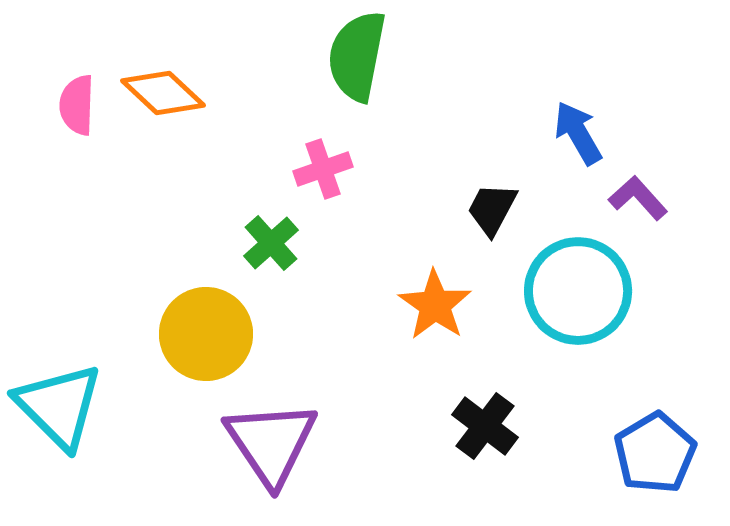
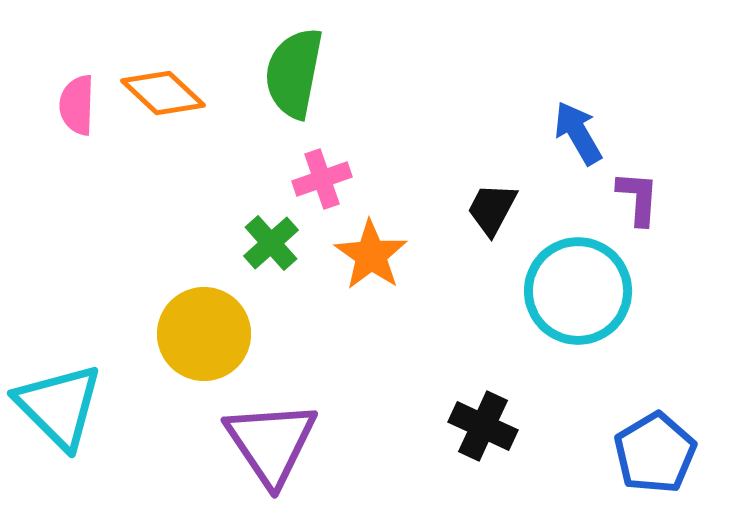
green semicircle: moved 63 px left, 17 px down
pink cross: moved 1 px left, 10 px down
purple L-shape: rotated 46 degrees clockwise
orange star: moved 64 px left, 50 px up
yellow circle: moved 2 px left
black cross: moved 2 px left; rotated 12 degrees counterclockwise
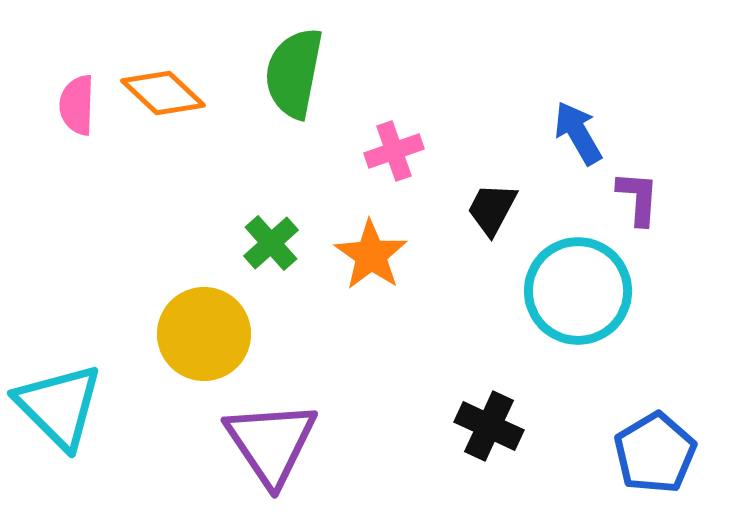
pink cross: moved 72 px right, 28 px up
black cross: moved 6 px right
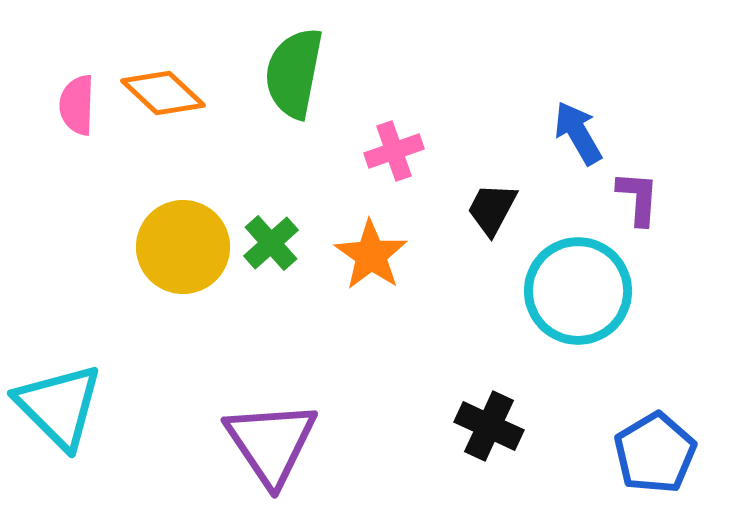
yellow circle: moved 21 px left, 87 px up
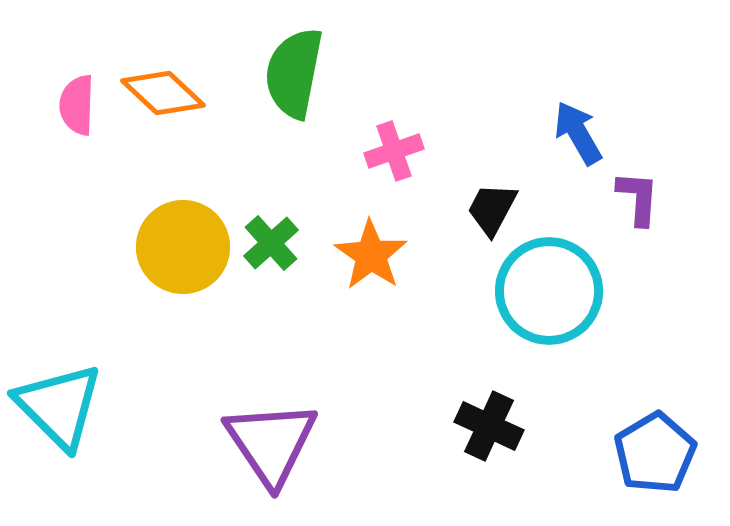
cyan circle: moved 29 px left
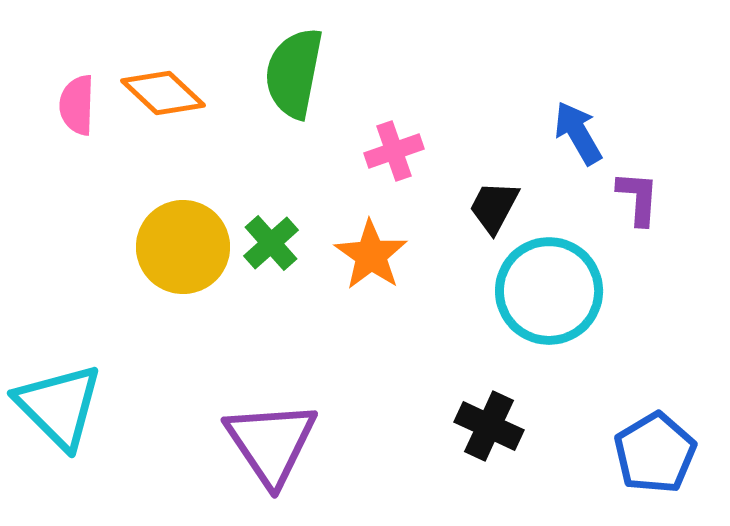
black trapezoid: moved 2 px right, 2 px up
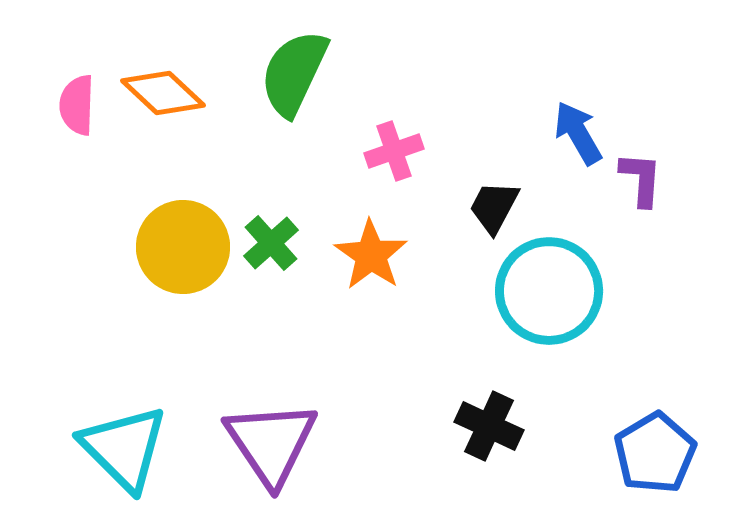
green semicircle: rotated 14 degrees clockwise
purple L-shape: moved 3 px right, 19 px up
cyan triangle: moved 65 px right, 42 px down
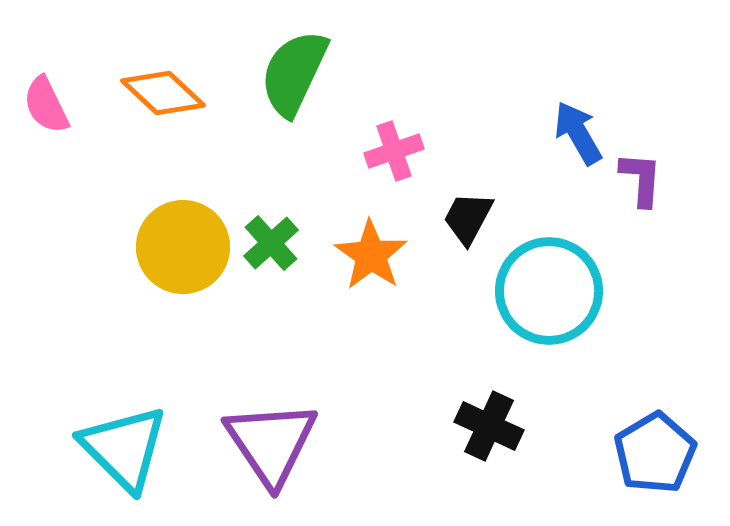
pink semicircle: moved 31 px left; rotated 28 degrees counterclockwise
black trapezoid: moved 26 px left, 11 px down
